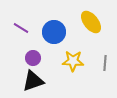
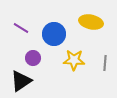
yellow ellipse: rotated 40 degrees counterclockwise
blue circle: moved 2 px down
yellow star: moved 1 px right, 1 px up
black triangle: moved 12 px left; rotated 15 degrees counterclockwise
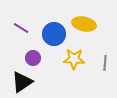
yellow ellipse: moved 7 px left, 2 px down
yellow star: moved 1 px up
black triangle: moved 1 px right, 1 px down
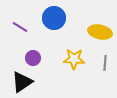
yellow ellipse: moved 16 px right, 8 px down
purple line: moved 1 px left, 1 px up
blue circle: moved 16 px up
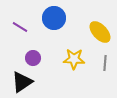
yellow ellipse: rotated 35 degrees clockwise
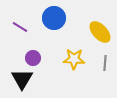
black triangle: moved 3 px up; rotated 25 degrees counterclockwise
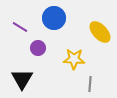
purple circle: moved 5 px right, 10 px up
gray line: moved 15 px left, 21 px down
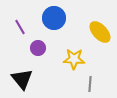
purple line: rotated 28 degrees clockwise
black triangle: rotated 10 degrees counterclockwise
